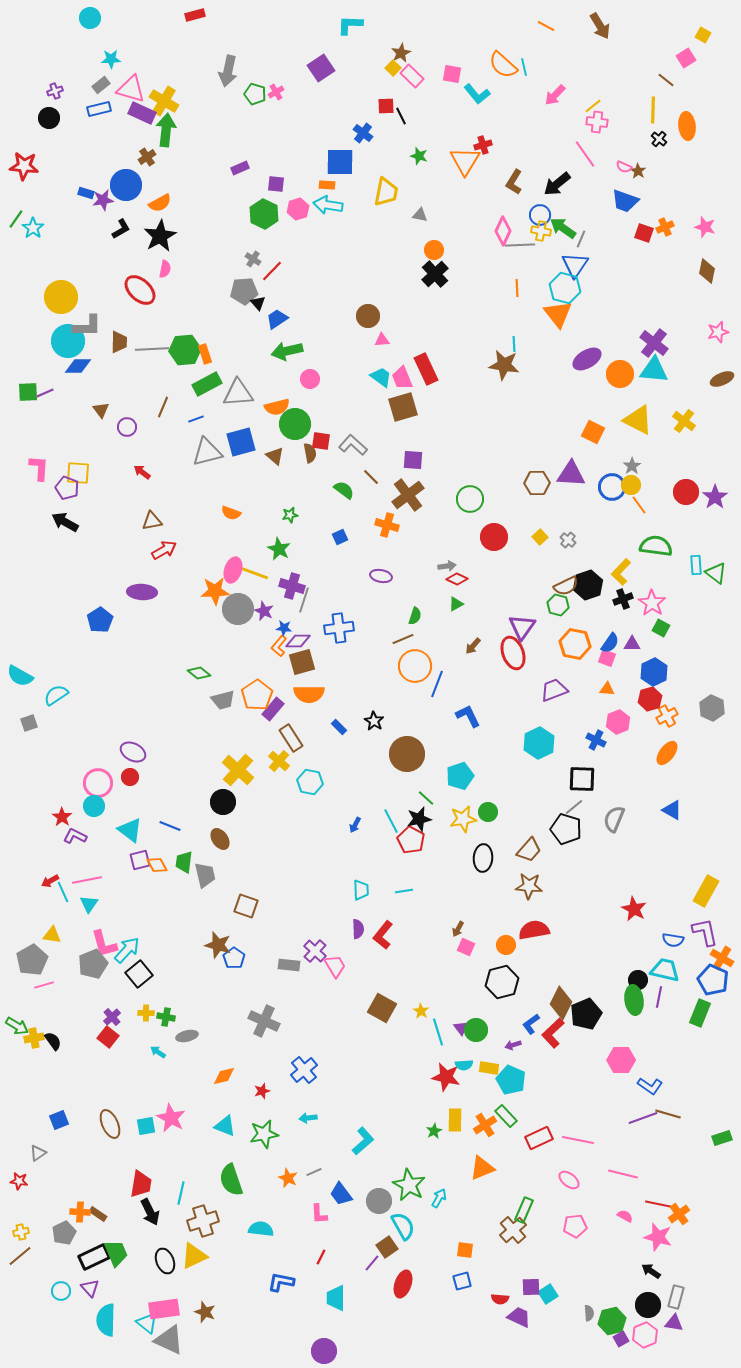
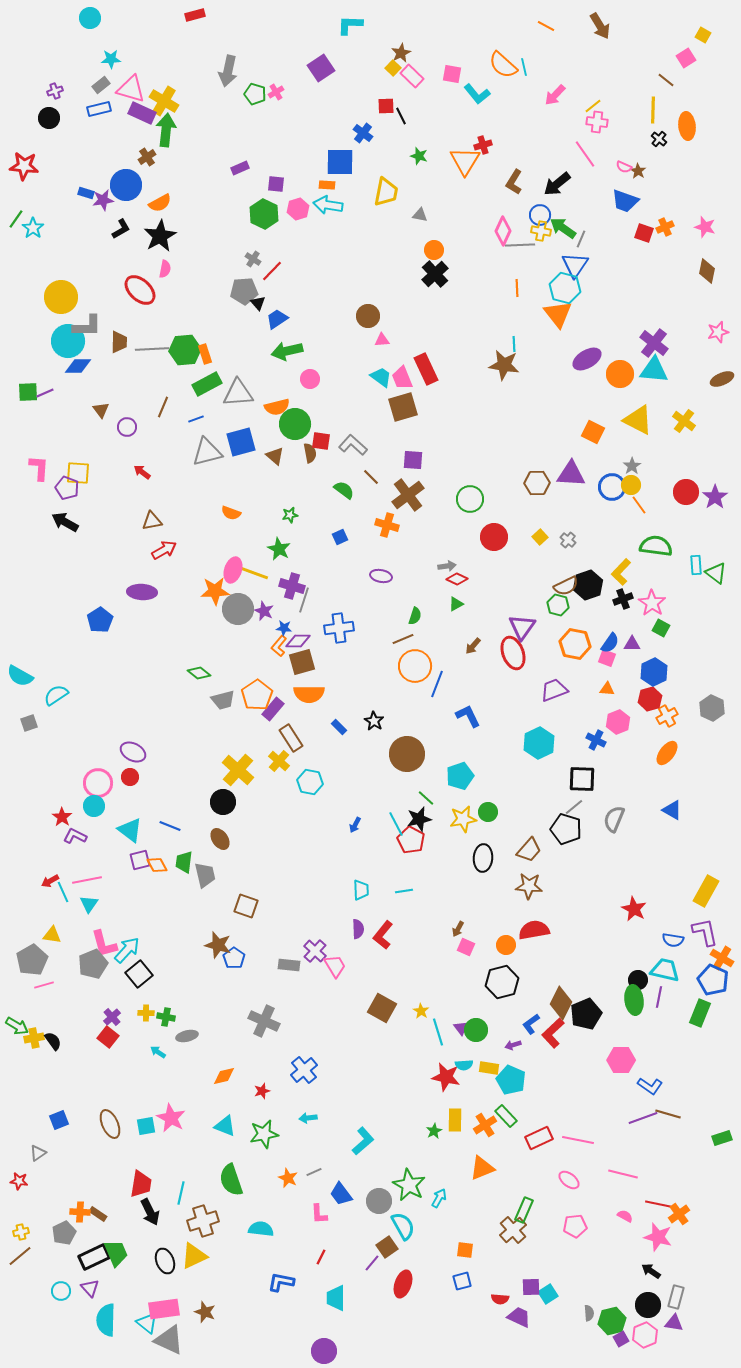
cyan line at (391, 821): moved 5 px right, 3 px down
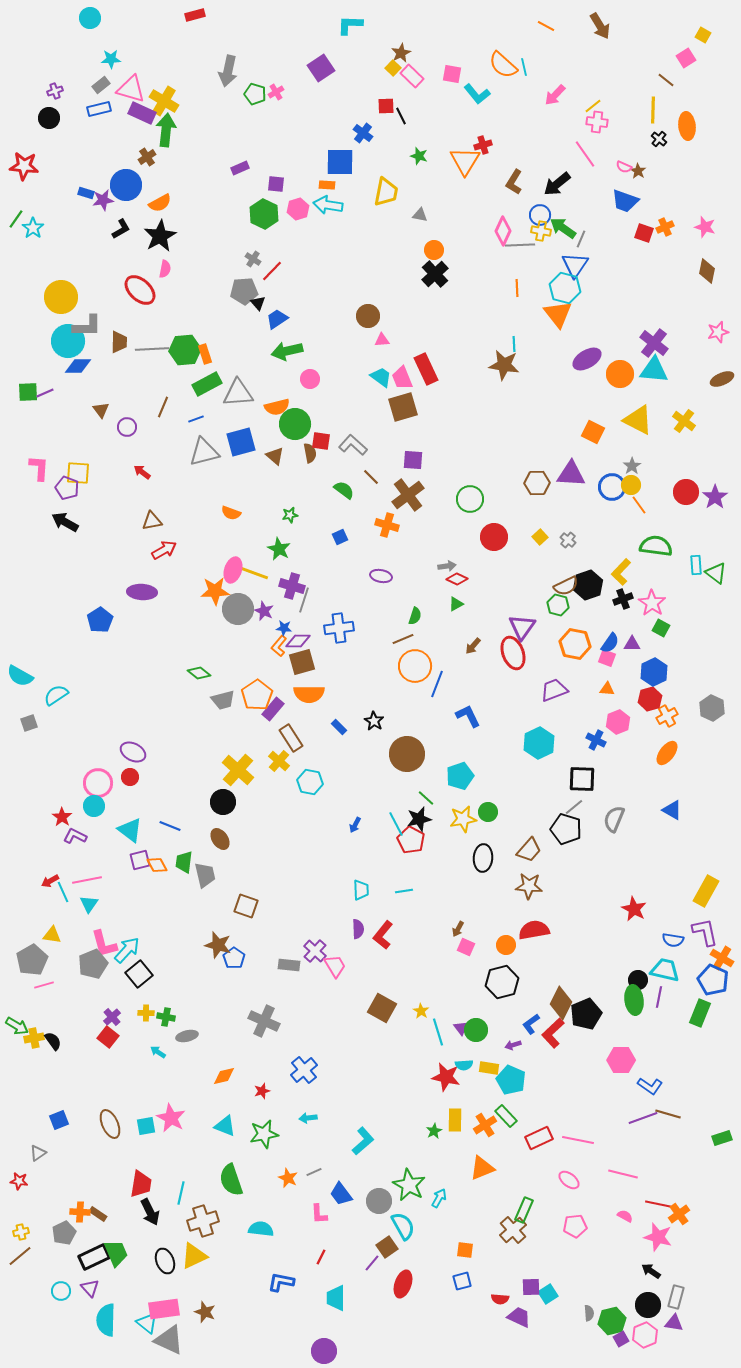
gray triangle at (207, 452): moved 3 px left
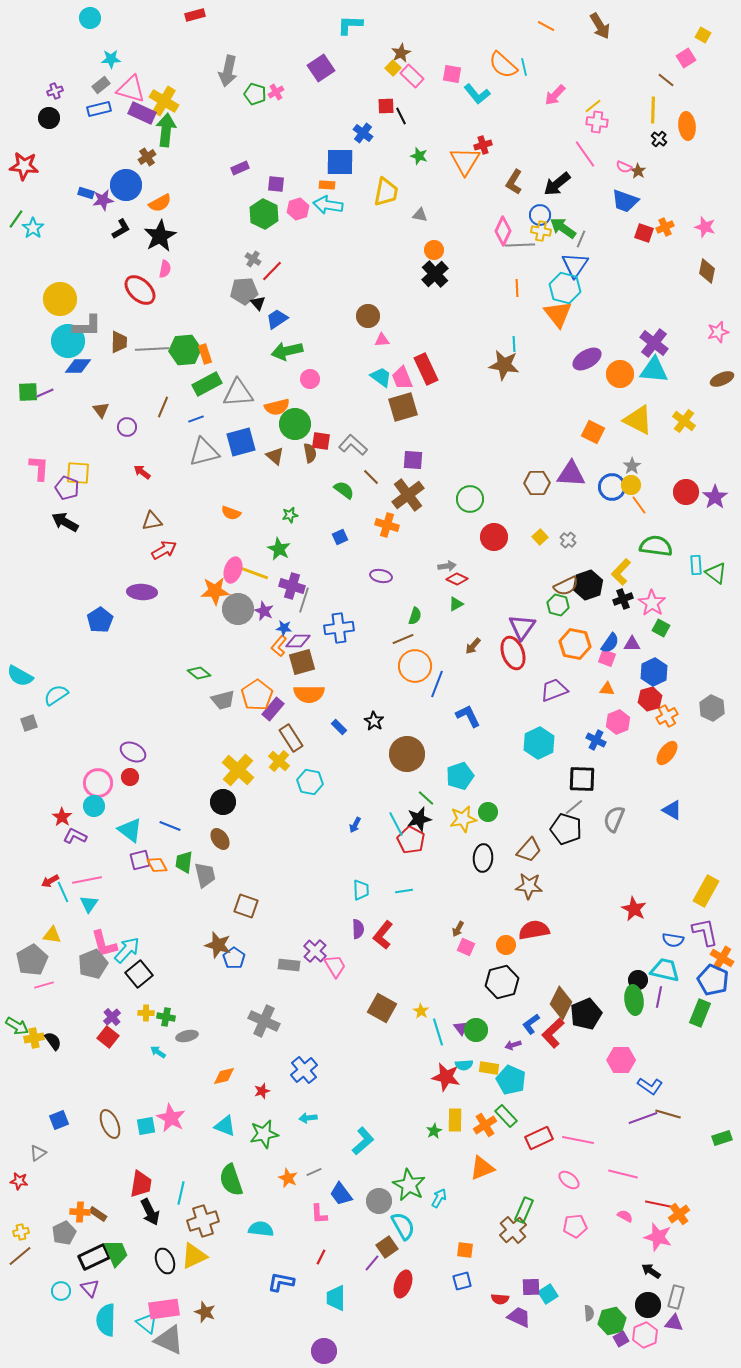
yellow circle at (61, 297): moved 1 px left, 2 px down
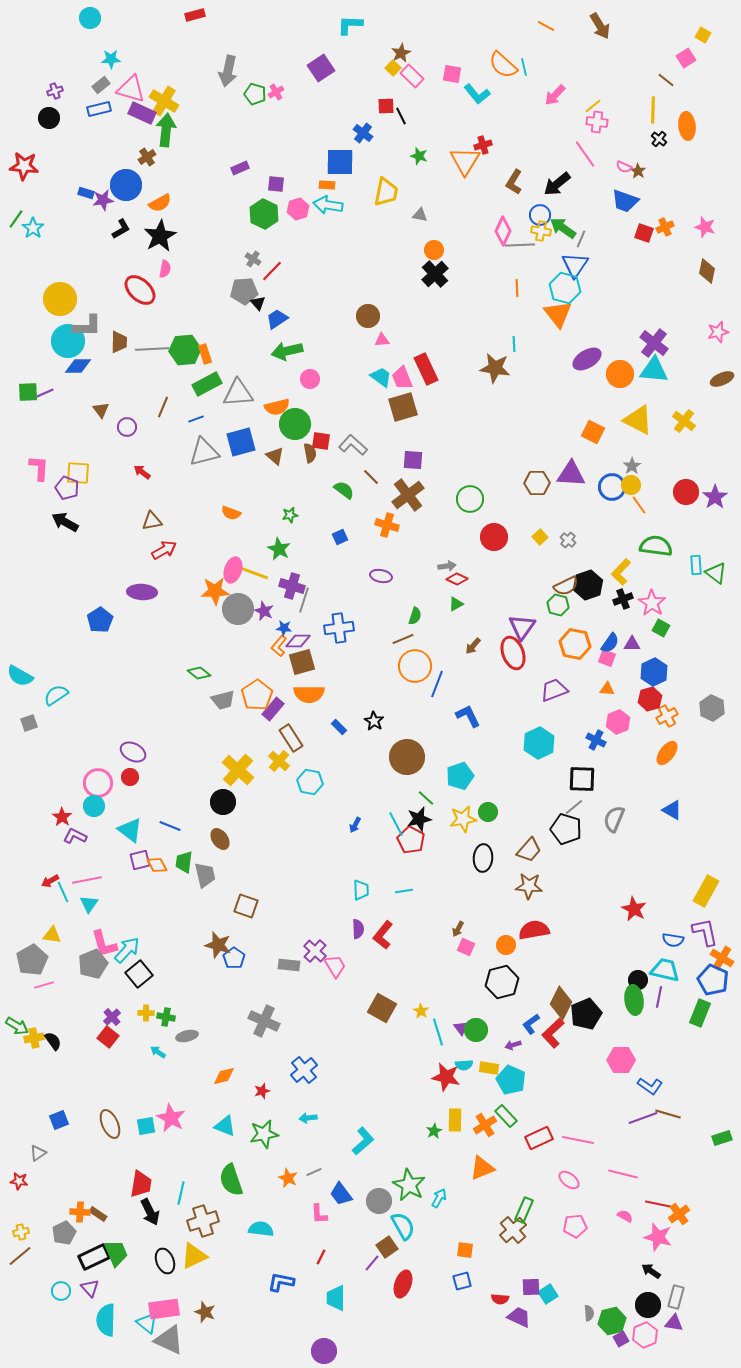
brown star at (504, 365): moved 9 px left, 3 px down
brown circle at (407, 754): moved 3 px down
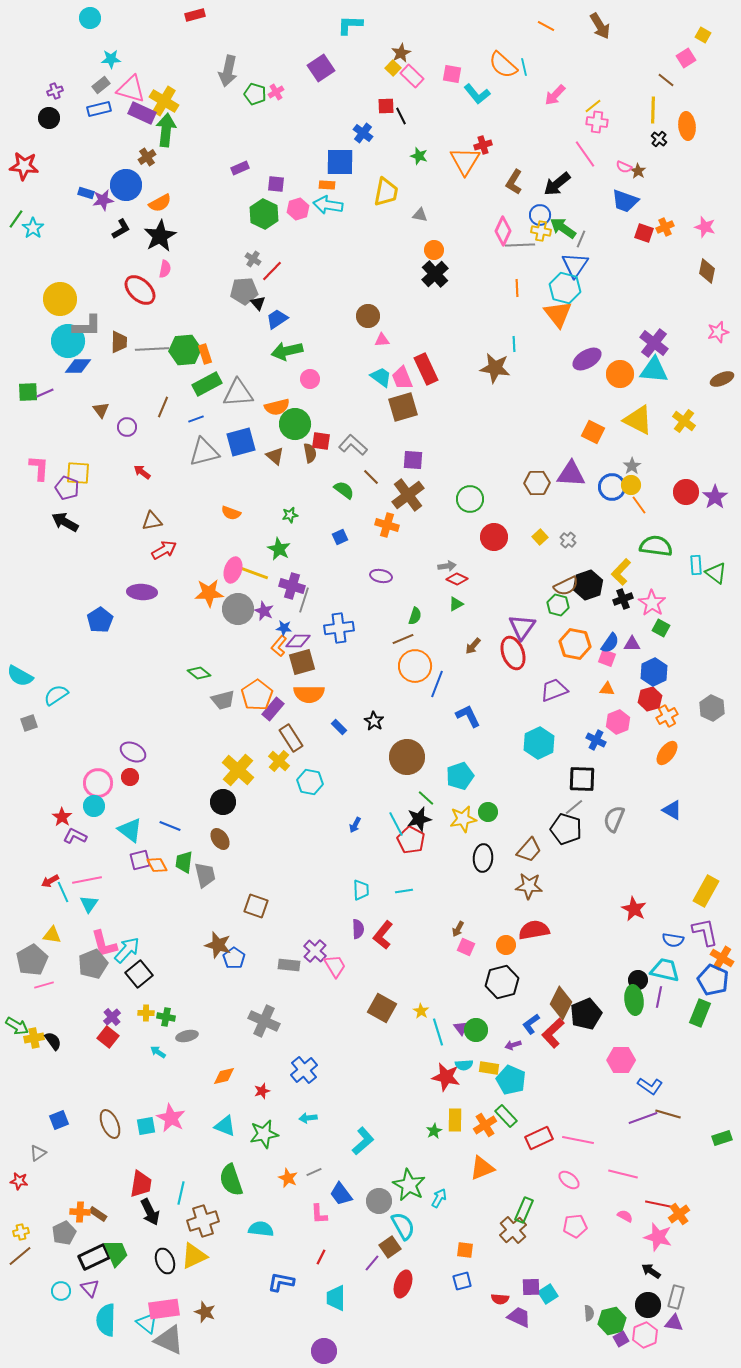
orange star at (215, 591): moved 6 px left, 2 px down
brown square at (246, 906): moved 10 px right
brown square at (387, 1247): moved 3 px right
